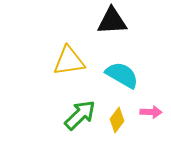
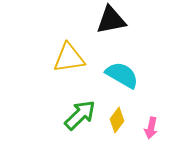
black triangle: moved 1 px left, 1 px up; rotated 8 degrees counterclockwise
yellow triangle: moved 3 px up
pink arrow: moved 16 px down; rotated 100 degrees clockwise
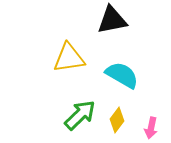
black triangle: moved 1 px right
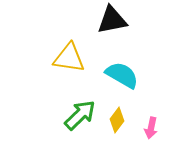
yellow triangle: rotated 16 degrees clockwise
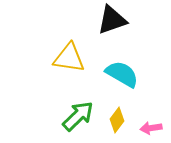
black triangle: rotated 8 degrees counterclockwise
cyan semicircle: moved 1 px up
green arrow: moved 2 px left, 1 px down
pink arrow: rotated 70 degrees clockwise
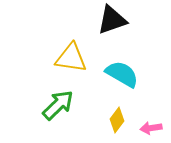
yellow triangle: moved 2 px right
green arrow: moved 20 px left, 11 px up
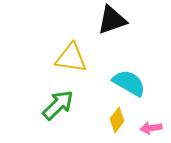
cyan semicircle: moved 7 px right, 9 px down
